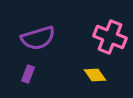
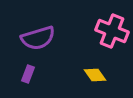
pink cross: moved 2 px right, 6 px up
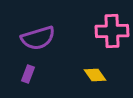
pink cross: rotated 24 degrees counterclockwise
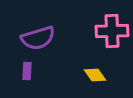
purple rectangle: moved 1 px left, 3 px up; rotated 18 degrees counterclockwise
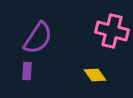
pink cross: rotated 16 degrees clockwise
purple semicircle: rotated 40 degrees counterclockwise
